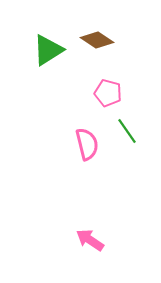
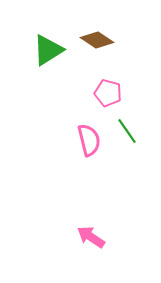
pink semicircle: moved 2 px right, 4 px up
pink arrow: moved 1 px right, 3 px up
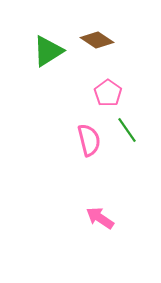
green triangle: moved 1 px down
pink pentagon: rotated 20 degrees clockwise
green line: moved 1 px up
pink arrow: moved 9 px right, 19 px up
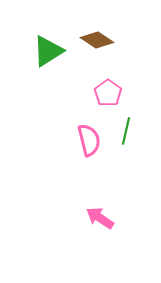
green line: moved 1 px left, 1 px down; rotated 48 degrees clockwise
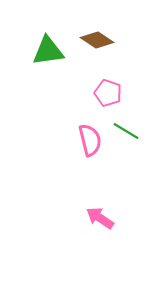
green triangle: rotated 24 degrees clockwise
pink pentagon: rotated 16 degrees counterclockwise
green line: rotated 72 degrees counterclockwise
pink semicircle: moved 1 px right
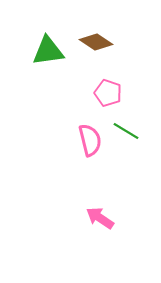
brown diamond: moved 1 px left, 2 px down
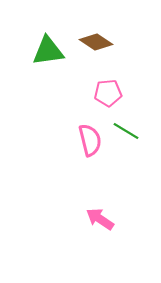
pink pentagon: rotated 24 degrees counterclockwise
pink arrow: moved 1 px down
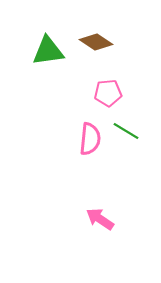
pink semicircle: moved 1 px up; rotated 20 degrees clockwise
